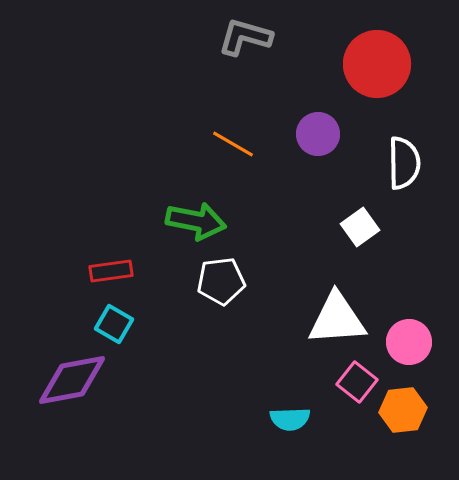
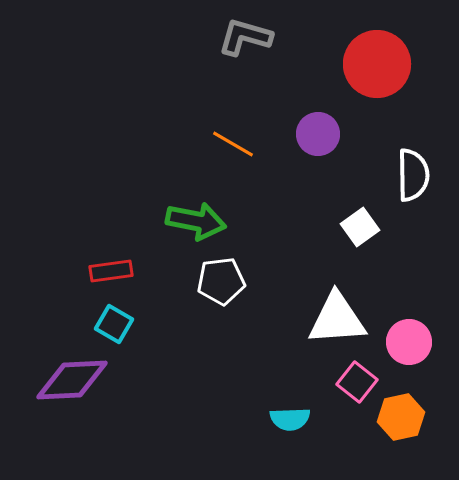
white semicircle: moved 9 px right, 12 px down
purple diamond: rotated 8 degrees clockwise
orange hexagon: moved 2 px left, 7 px down; rotated 6 degrees counterclockwise
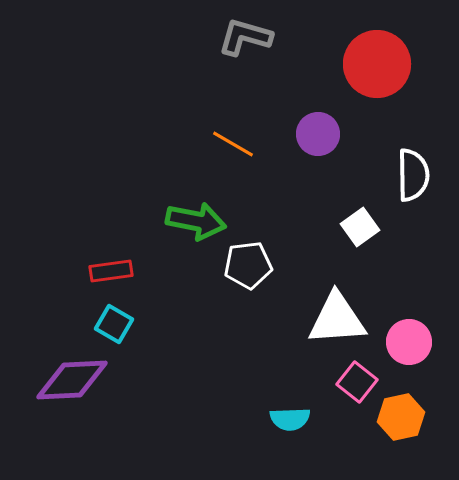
white pentagon: moved 27 px right, 16 px up
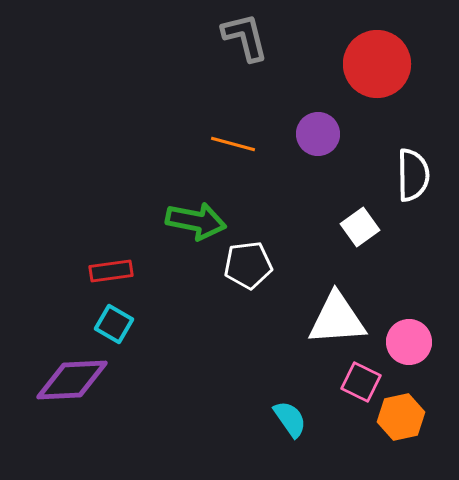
gray L-shape: rotated 60 degrees clockwise
orange line: rotated 15 degrees counterclockwise
pink square: moved 4 px right; rotated 12 degrees counterclockwise
cyan semicircle: rotated 123 degrees counterclockwise
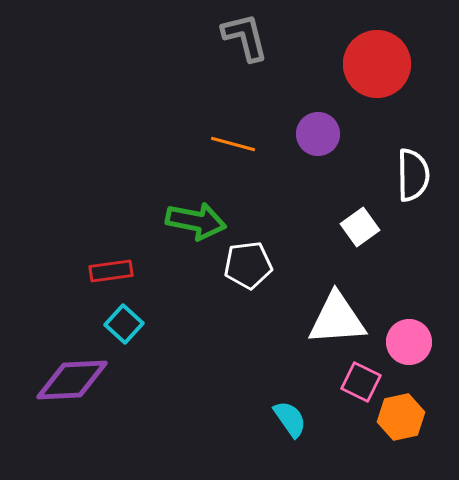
cyan square: moved 10 px right; rotated 12 degrees clockwise
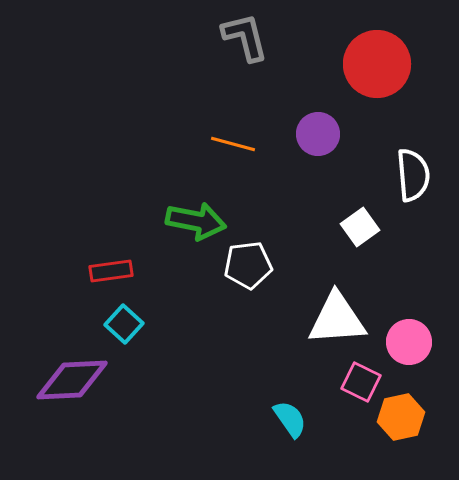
white semicircle: rotated 4 degrees counterclockwise
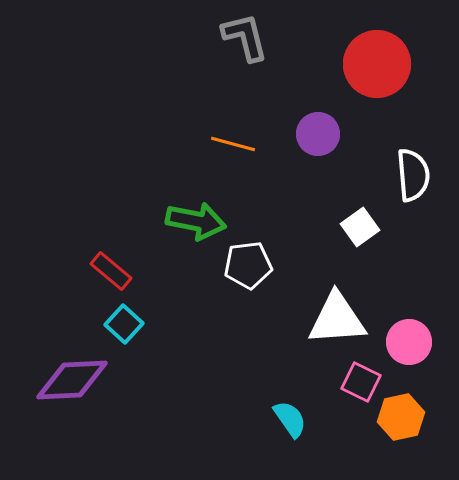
red rectangle: rotated 48 degrees clockwise
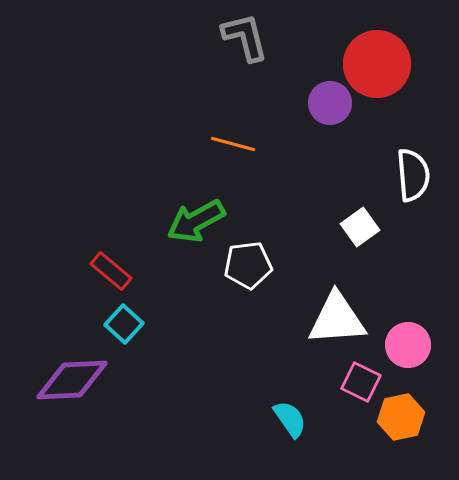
purple circle: moved 12 px right, 31 px up
green arrow: rotated 140 degrees clockwise
pink circle: moved 1 px left, 3 px down
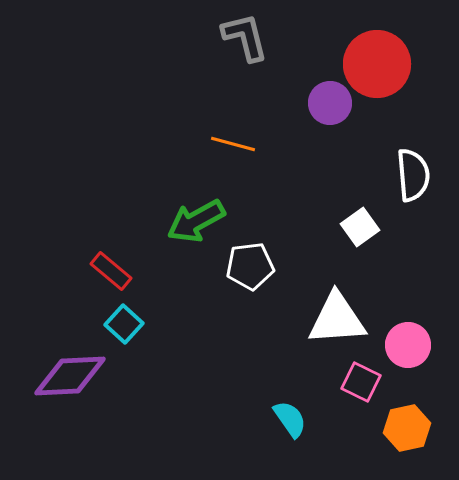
white pentagon: moved 2 px right, 1 px down
purple diamond: moved 2 px left, 4 px up
orange hexagon: moved 6 px right, 11 px down
